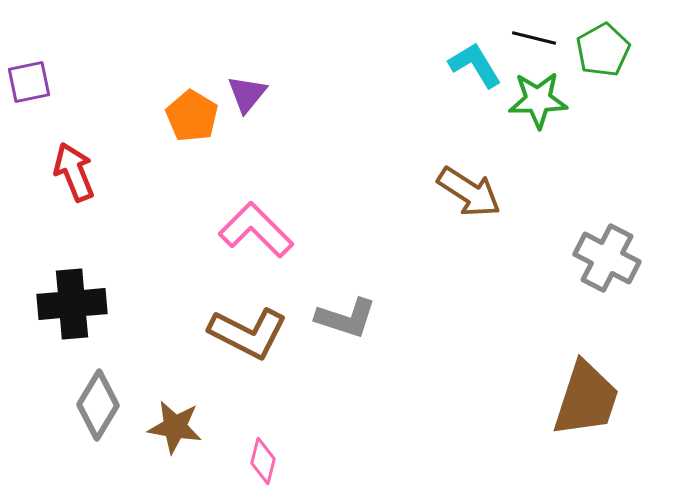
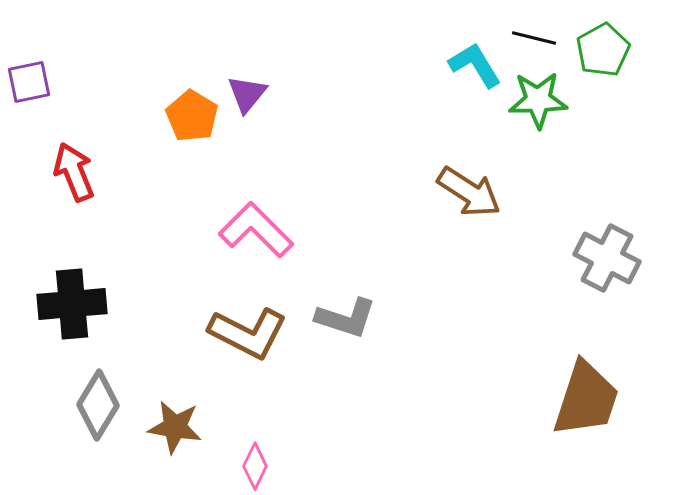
pink diamond: moved 8 px left, 5 px down; rotated 12 degrees clockwise
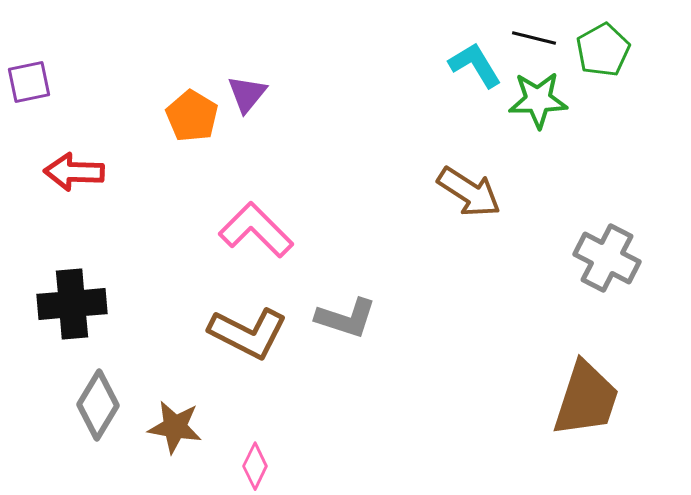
red arrow: rotated 66 degrees counterclockwise
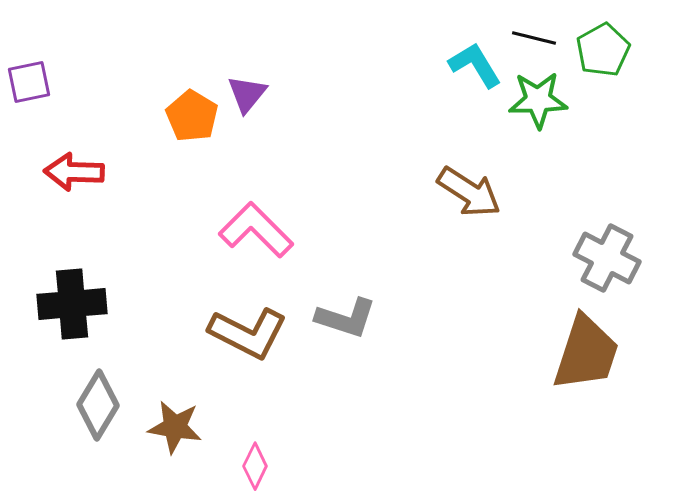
brown trapezoid: moved 46 px up
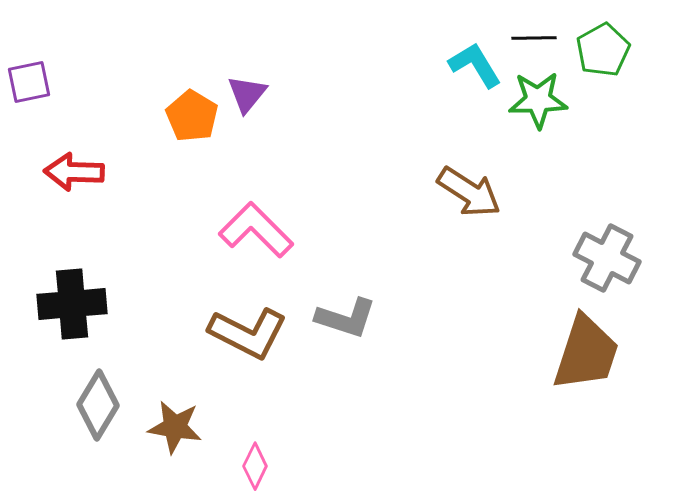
black line: rotated 15 degrees counterclockwise
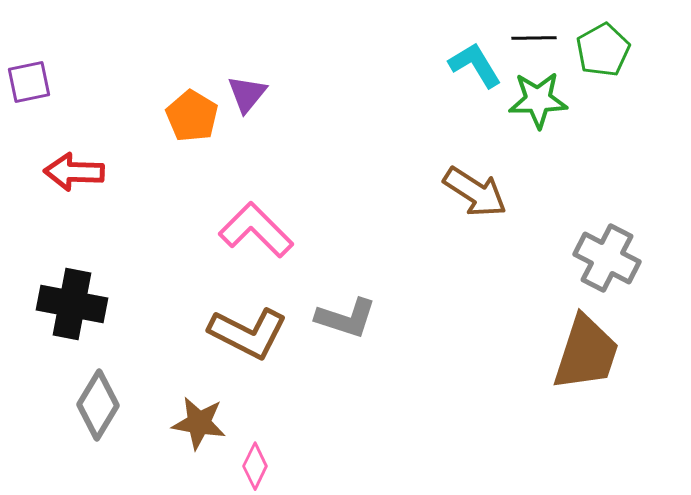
brown arrow: moved 6 px right
black cross: rotated 16 degrees clockwise
brown star: moved 24 px right, 4 px up
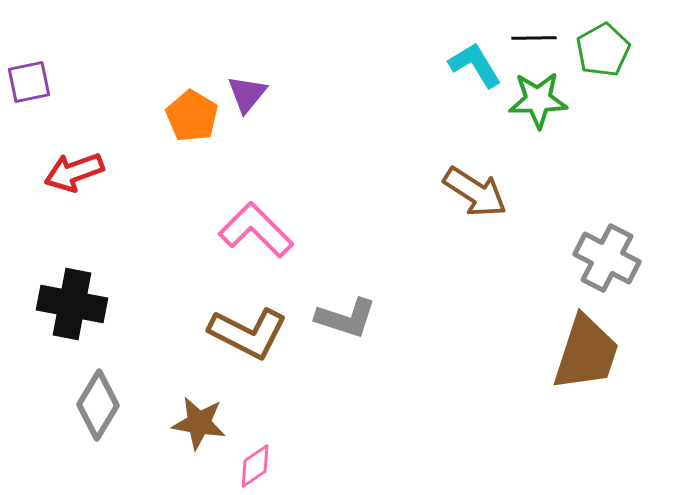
red arrow: rotated 22 degrees counterclockwise
pink diamond: rotated 30 degrees clockwise
